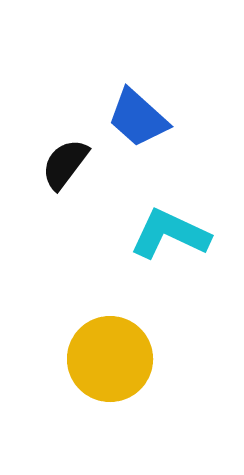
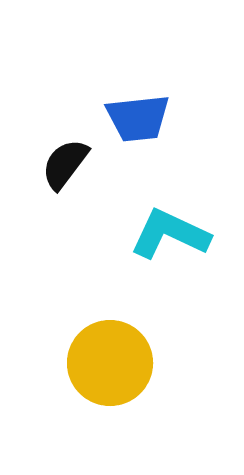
blue trapezoid: rotated 48 degrees counterclockwise
yellow circle: moved 4 px down
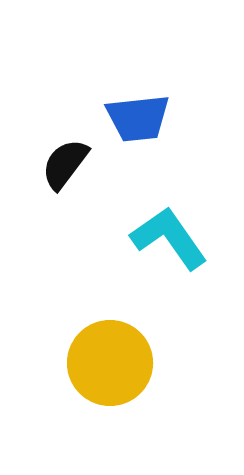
cyan L-shape: moved 1 px left, 4 px down; rotated 30 degrees clockwise
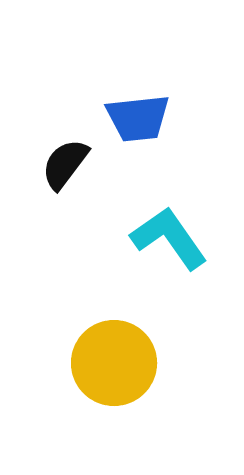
yellow circle: moved 4 px right
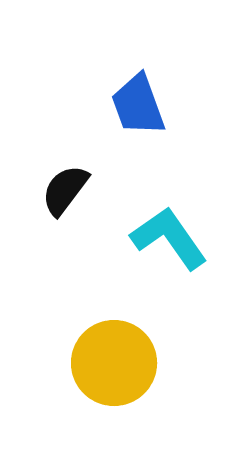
blue trapezoid: moved 13 px up; rotated 76 degrees clockwise
black semicircle: moved 26 px down
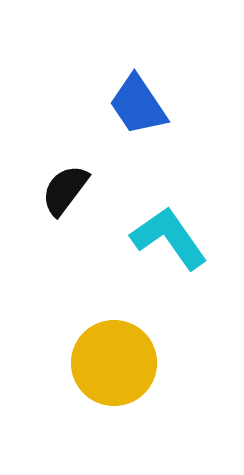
blue trapezoid: rotated 14 degrees counterclockwise
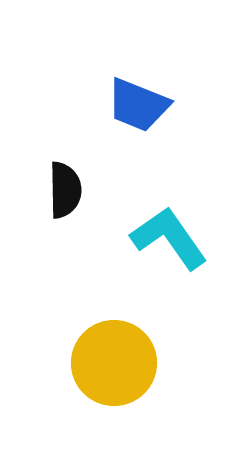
blue trapezoid: rotated 34 degrees counterclockwise
black semicircle: rotated 142 degrees clockwise
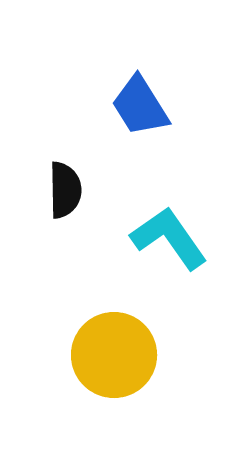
blue trapezoid: moved 2 px right, 1 px down; rotated 36 degrees clockwise
yellow circle: moved 8 px up
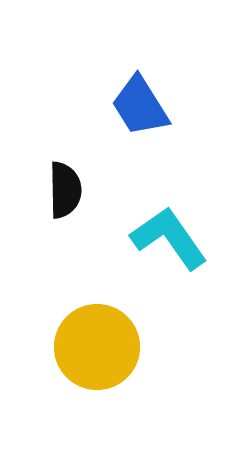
yellow circle: moved 17 px left, 8 px up
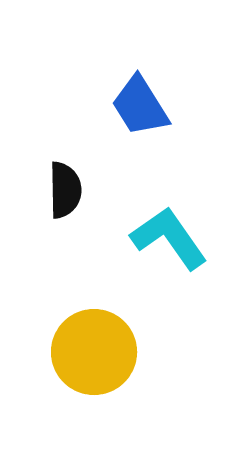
yellow circle: moved 3 px left, 5 px down
